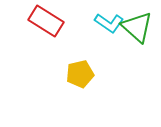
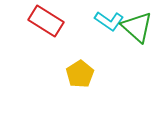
cyan L-shape: moved 2 px up
yellow pentagon: rotated 20 degrees counterclockwise
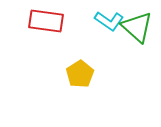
red rectangle: rotated 24 degrees counterclockwise
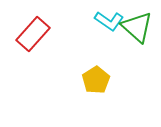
red rectangle: moved 13 px left, 13 px down; rotated 56 degrees counterclockwise
yellow pentagon: moved 16 px right, 6 px down
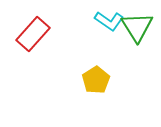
green triangle: rotated 16 degrees clockwise
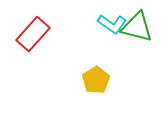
cyan L-shape: moved 3 px right, 3 px down
green triangle: rotated 44 degrees counterclockwise
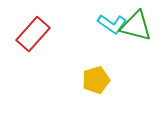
green triangle: moved 1 px left, 1 px up
yellow pentagon: rotated 16 degrees clockwise
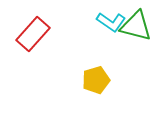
cyan L-shape: moved 1 px left, 2 px up
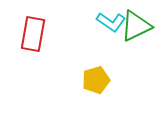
green triangle: rotated 40 degrees counterclockwise
red rectangle: rotated 32 degrees counterclockwise
